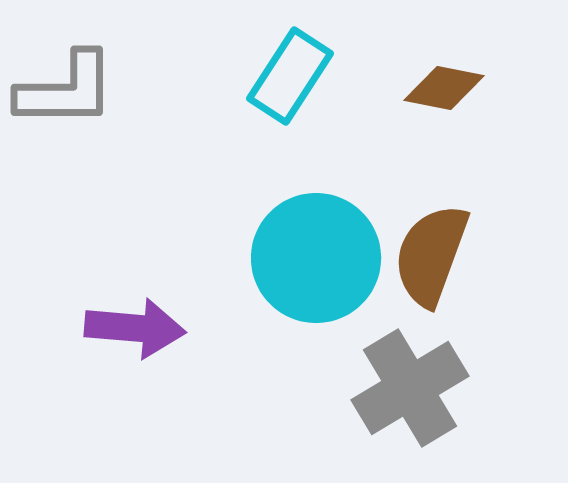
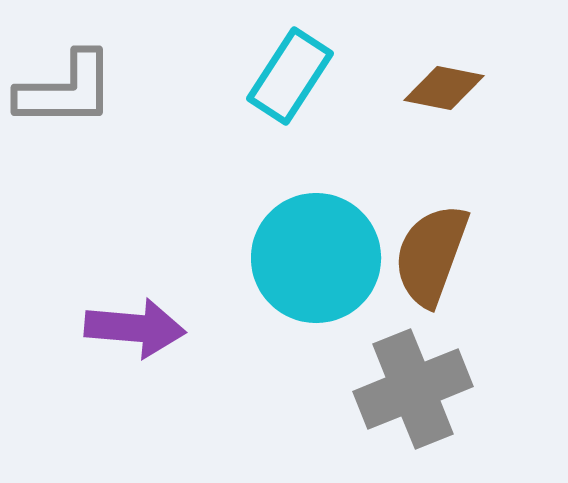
gray cross: moved 3 px right, 1 px down; rotated 9 degrees clockwise
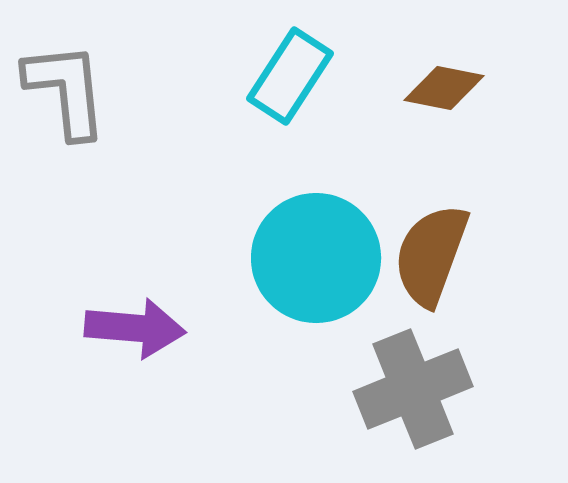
gray L-shape: rotated 96 degrees counterclockwise
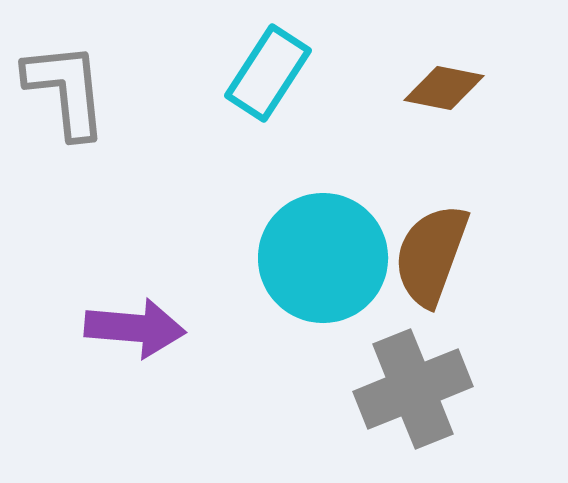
cyan rectangle: moved 22 px left, 3 px up
cyan circle: moved 7 px right
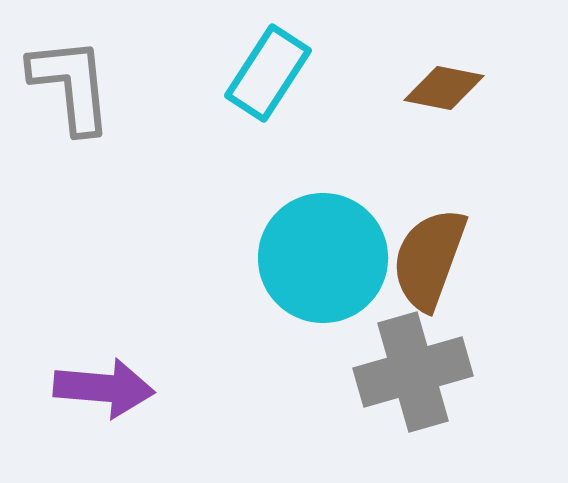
gray L-shape: moved 5 px right, 5 px up
brown semicircle: moved 2 px left, 4 px down
purple arrow: moved 31 px left, 60 px down
gray cross: moved 17 px up; rotated 6 degrees clockwise
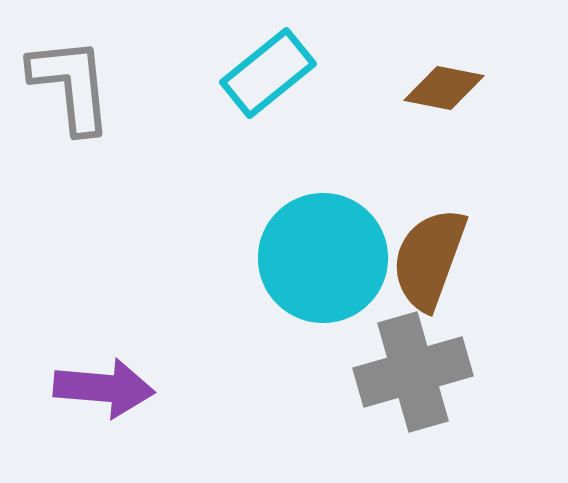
cyan rectangle: rotated 18 degrees clockwise
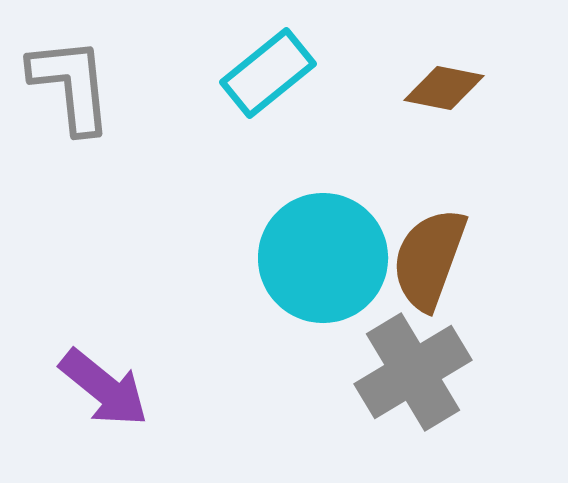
gray cross: rotated 15 degrees counterclockwise
purple arrow: rotated 34 degrees clockwise
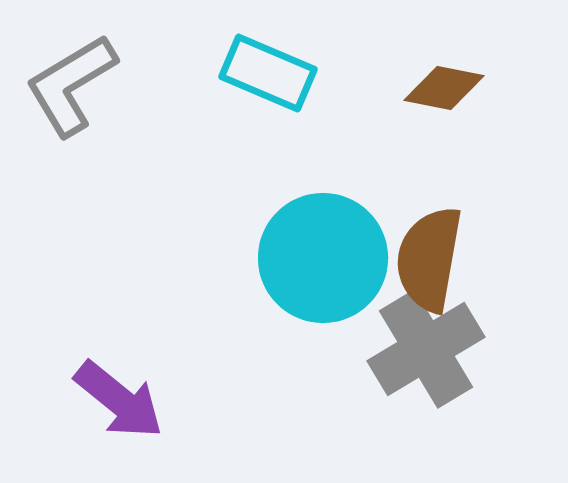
cyan rectangle: rotated 62 degrees clockwise
gray L-shape: rotated 115 degrees counterclockwise
brown semicircle: rotated 10 degrees counterclockwise
gray cross: moved 13 px right, 23 px up
purple arrow: moved 15 px right, 12 px down
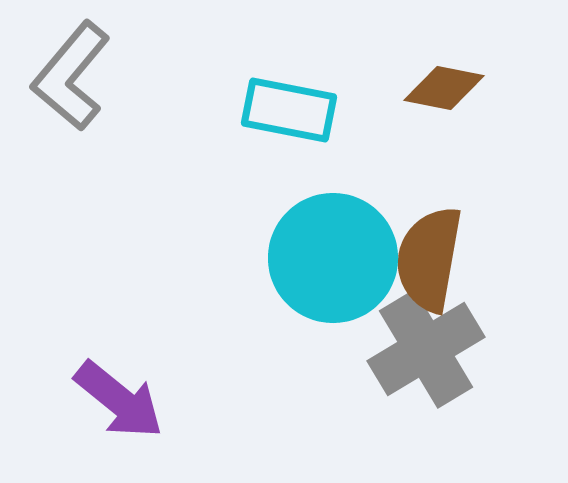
cyan rectangle: moved 21 px right, 37 px down; rotated 12 degrees counterclockwise
gray L-shape: moved 9 px up; rotated 19 degrees counterclockwise
cyan circle: moved 10 px right
